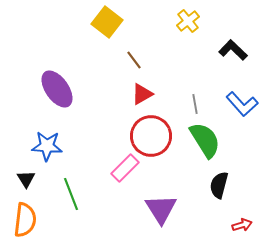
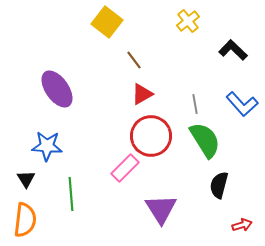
green line: rotated 16 degrees clockwise
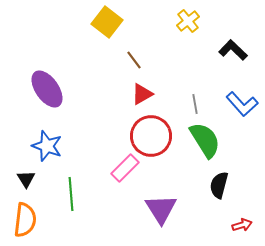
purple ellipse: moved 10 px left
blue star: rotated 16 degrees clockwise
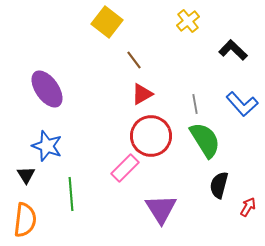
black triangle: moved 4 px up
red arrow: moved 6 px right, 18 px up; rotated 42 degrees counterclockwise
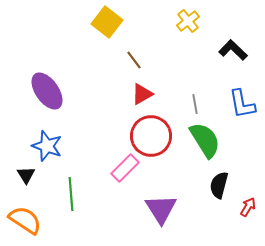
purple ellipse: moved 2 px down
blue L-shape: rotated 32 degrees clockwise
orange semicircle: rotated 64 degrees counterclockwise
